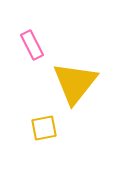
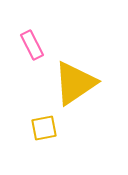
yellow triangle: rotated 18 degrees clockwise
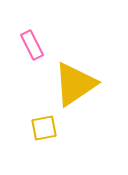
yellow triangle: moved 1 px down
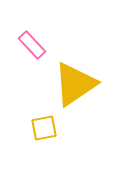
pink rectangle: rotated 16 degrees counterclockwise
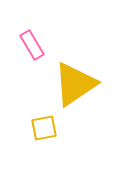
pink rectangle: rotated 12 degrees clockwise
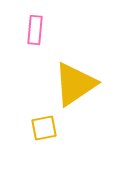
pink rectangle: moved 3 px right, 15 px up; rotated 36 degrees clockwise
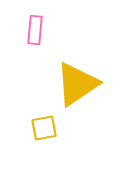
yellow triangle: moved 2 px right
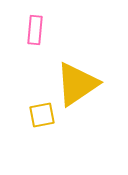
yellow square: moved 2 px left, 13 px up
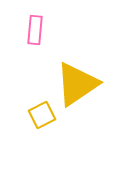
yellow square: rotated 16 degrees counterclockwise
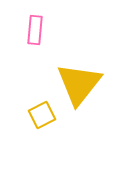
yellow triangle: moved 2 px right; rotated 18 degrees counterclockwise
